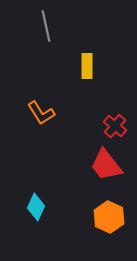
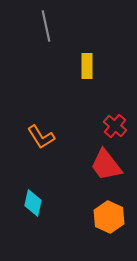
orange L-shape: moved 24 px down
cyan diamond: moved 3 px left, 4 px up; rotated 12 degrees counterclockwise
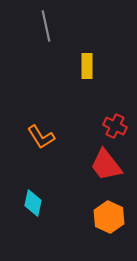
red cross: rotated 15 degrees counterclockwise
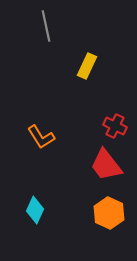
yellow rectangle: rotated 25 degrees clockwise
cyan diamond: moved 2 px right, 7 px down; rotated 12 degrees clockwise
orange hexagon: moved 4 px up
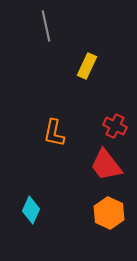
orange L-shape: moved 13 px right, 4 px up; rotated 44 degrees clockwise
cyan diamond: moved 4 px left
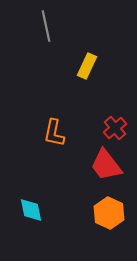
red cross: moved 2 px down; rotated 25 degrees clockwise
cyan diamond: rotated 36 degrees counterclockwise
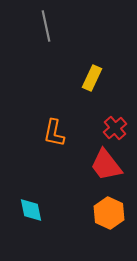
yellow rectangle: moved 5 px right, 12 px down
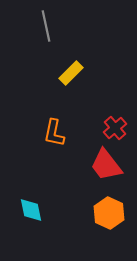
yellow rectangle: moved 21 px left, 5 px up; rotated 20 degrees clockwise
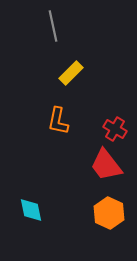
gray line: moved 7 px right
red cross: moved 1 px down; rotated 20 degrees counterclockwise
orange L-shape: moved 4 px right, 12 px up
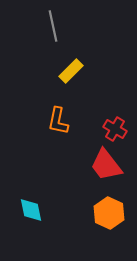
yellow rectangle: moved 2 px up
